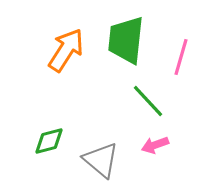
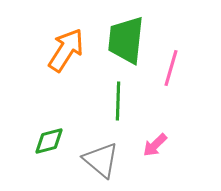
pink line: moved 10 px left, 11 px down
green line: moved 30 px left; rotated 45 degrees clockwise
pink arrow: rotated 24 degrees counterclockwise
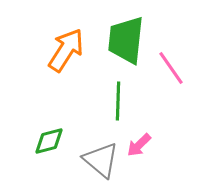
pink line: rotated 51 degrees counterclockwise
pink arrow: moved 16 px left
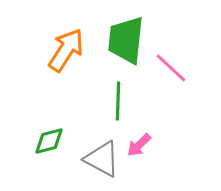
pink line: rotated 12 degrees counterclockwise
gray triangle: moved 1 px right, 1 px up; rotated 12 degrees counterclockwise
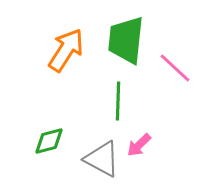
pink line: moved 4 px right
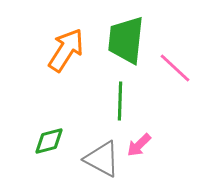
green line: moved 2 px right
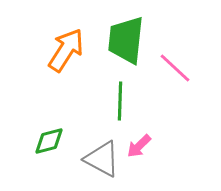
pink arrow: moved 1 px down
